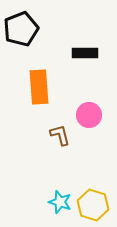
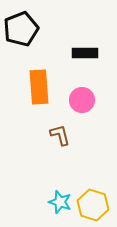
pink circle: moved 7 px left, 15 px up
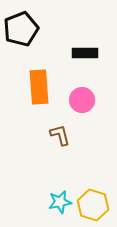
cyan star: rotated 30 degrees counterclockwise
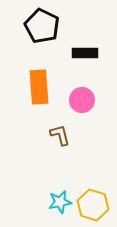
black pentagon: moved 21 px right, 3 px up; rotated 24 degrees counterclockwise
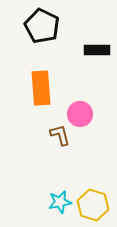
black rectangle: moved 12 px right, 3 px up
orange rectangle: moved 2 px right, 1 px down
pink circle: moved 2 px left, 14 px down
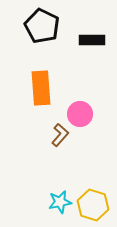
black rectangle: moved 5 px left, 10 px up
brown L-shape: rotated 55 degrees clockwise
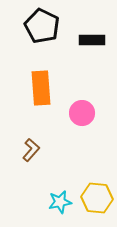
pink circle: moved 2 px right, 1 px up
brown L-shape: moved 29 px left, 15 px down
yellow hexagon: moved 4 px right, 7 px up; rotated 12 degrees counterclockwise
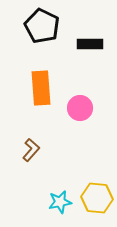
black rectangle: moved 2 px left, 4 px down
pink circle: moved 2 px left, 5 px up
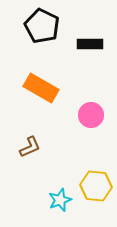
orange rectangle: rotated 56 degrees counterclockwise
pink circle: moved 11 px right, 7 px down
brown L-shape: moved 1 px left, 3 px up; rotated 25 degrees clockwise
yellow hexagon: moved 1 px left, 12 px up
cyan star: moved 2 px up; rotated 10 degrees counterclockwise
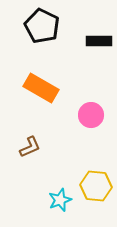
black rectangle: moved 9 px right, 3 px up
